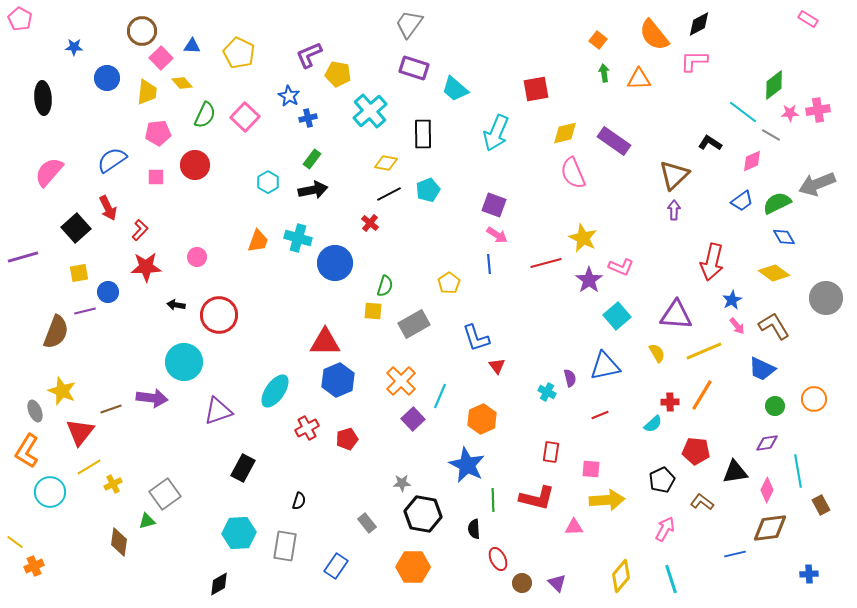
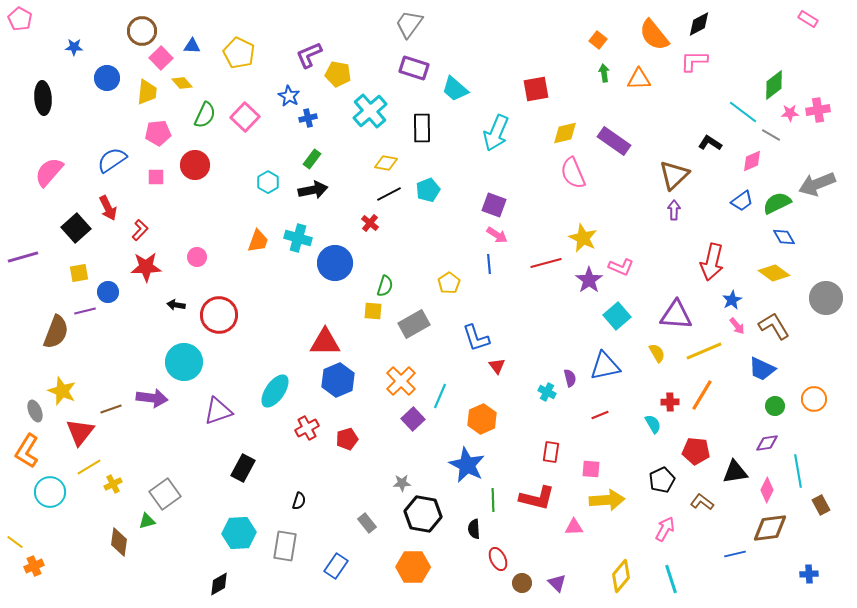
black rectangle at (423, 134): moved 1 px left, 6 px up
cyan semicircle at (653, 424): rotated 78 degrees counterclockwise
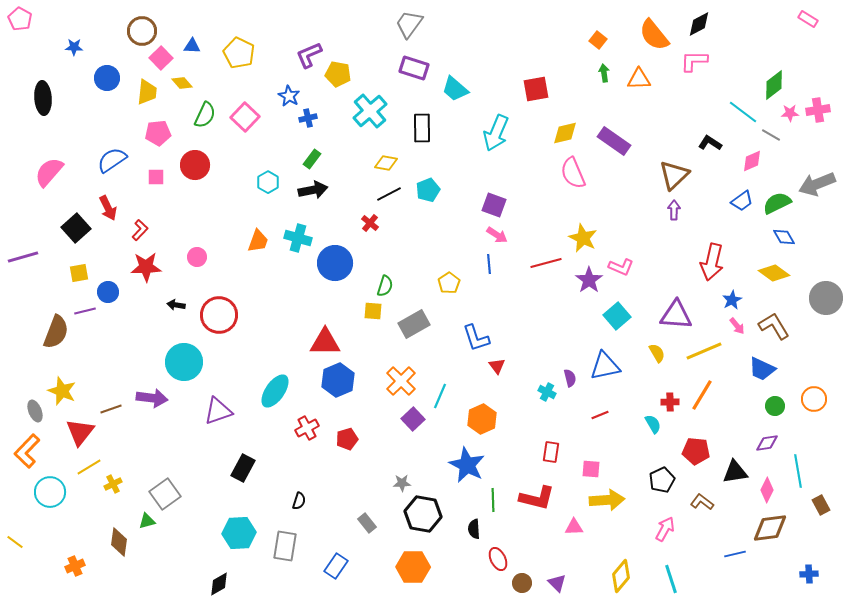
orange L-shape at (27, 451): rotated 12 degrees clockwise
orange cross at (34, 566): moved 41 px right
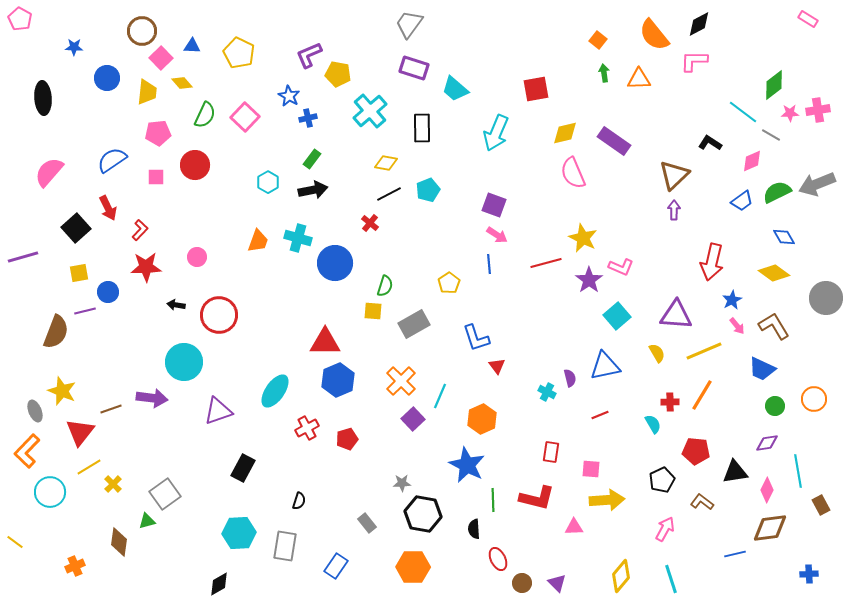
green semicircle at (777, 203): moved 11 px up
yellow cross at (113, 484): rotated 18 degrees counterclockwise
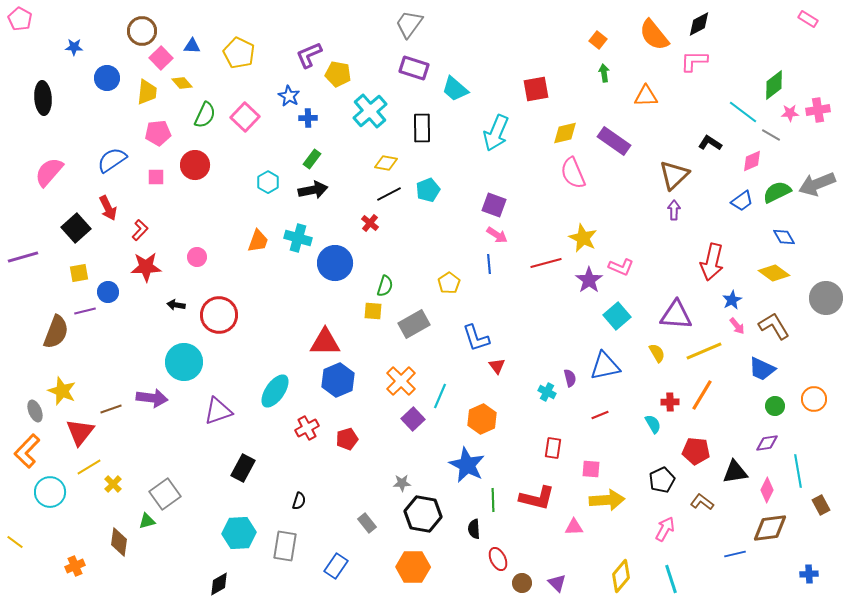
orange triangle at (639, 79): moved 7 px right, 17 px down
blue cross at (308, 118): rotated 12 degrees clockwise
red rectangle at (551, 452): moved 2 px right, 4 px up
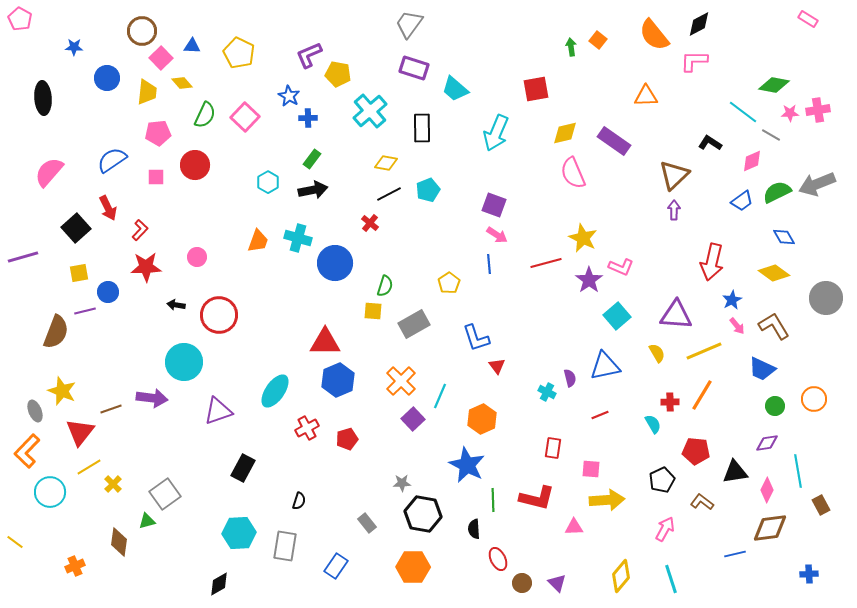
green arrow at (604, 73): moved 33 px left, 26 px up
green diamond at (774, 85): rotated 48 degrees clockwise
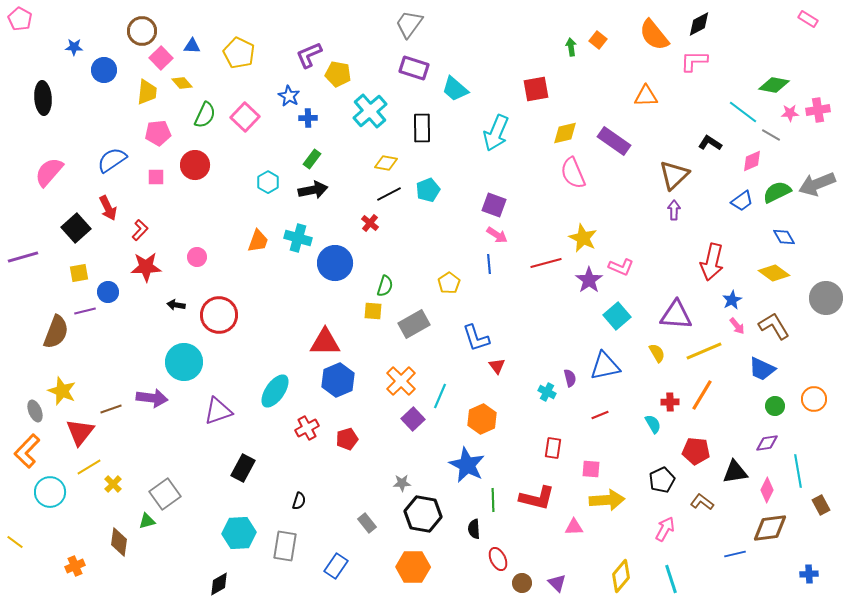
blue circle at (107, 78): moved 3 px left, 8 px up
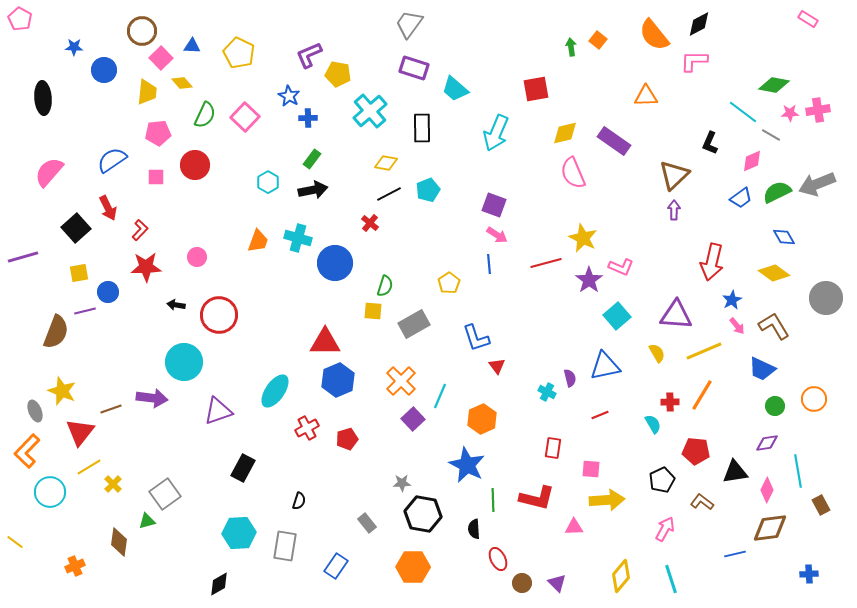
black L-shape at (710, 143): rotated 100 degrees counterclockwise
blue trapezoid at (742, 201): moved 1 px left, 3 px up
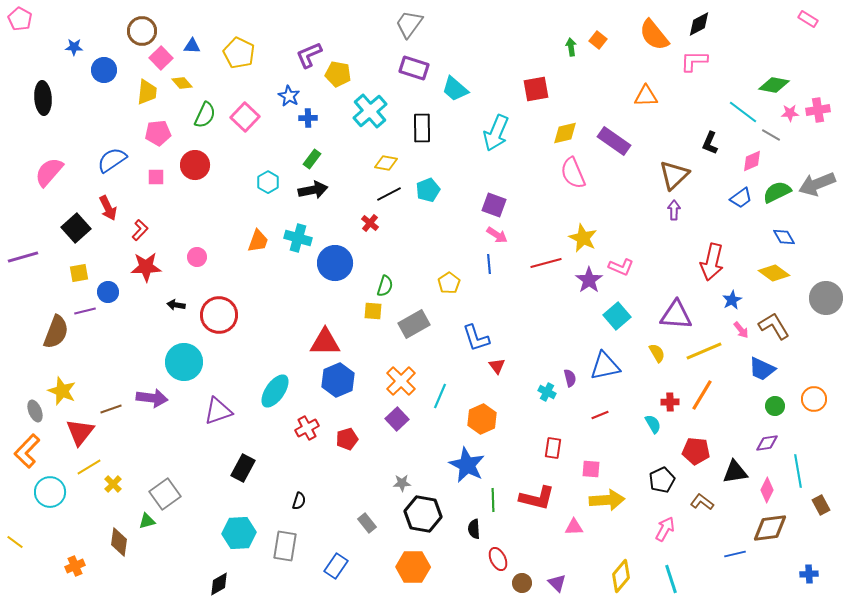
pink arrow at (737, 326): moved 4 px right, 4 px down
purple square at (413, 419): moved 16 px left
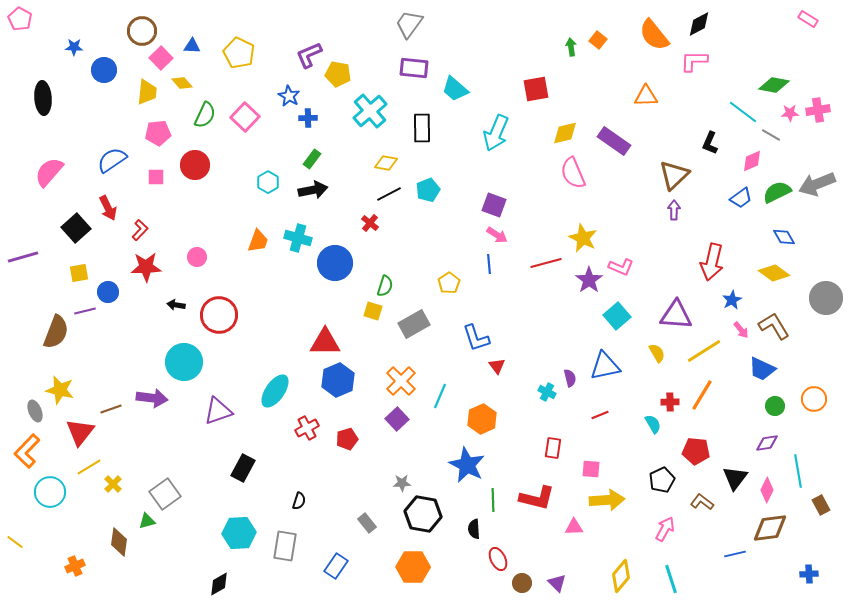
purple rectangle at (414, 68): rotated 12 degrees counterclockwise
yellow square at (373, 311): rotated 12 degrees clockwise
yellow line at (704, 351): rotated 9 degrees counterclockwise
yellow star at (62, 391): moved 2 px left, 1 px up; rotated 8 degrees counterclockwise
black triangle at (735, 472): moved 6 px down; rotated 44 degrees counterclockwise
